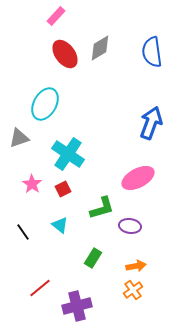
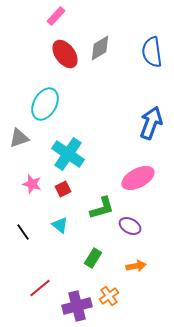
pink star: rotated 18 degrees counterclockwise
purple ellipse: rotated 20 degrees clockwise
orange cross: moved 24 px left, 6 px down
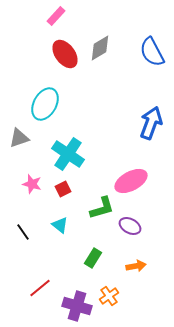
blue semicircle: rotated 20 degrees counterclockwise
pink ellipse: moved 7 px left, 3 px down
purple cross: rotated 32 degrees clockwise
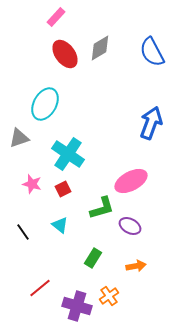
pink rectangle: moved 1 px down
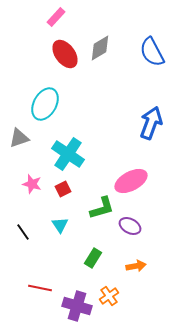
cyan triangle: rotated 18 degrees clockwise
red line: rotated 50 degrees clockwise
